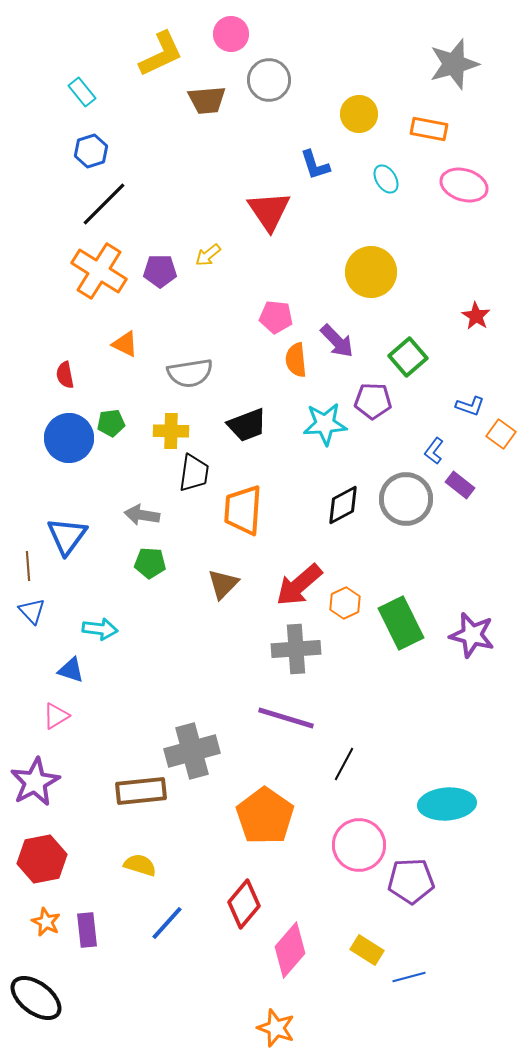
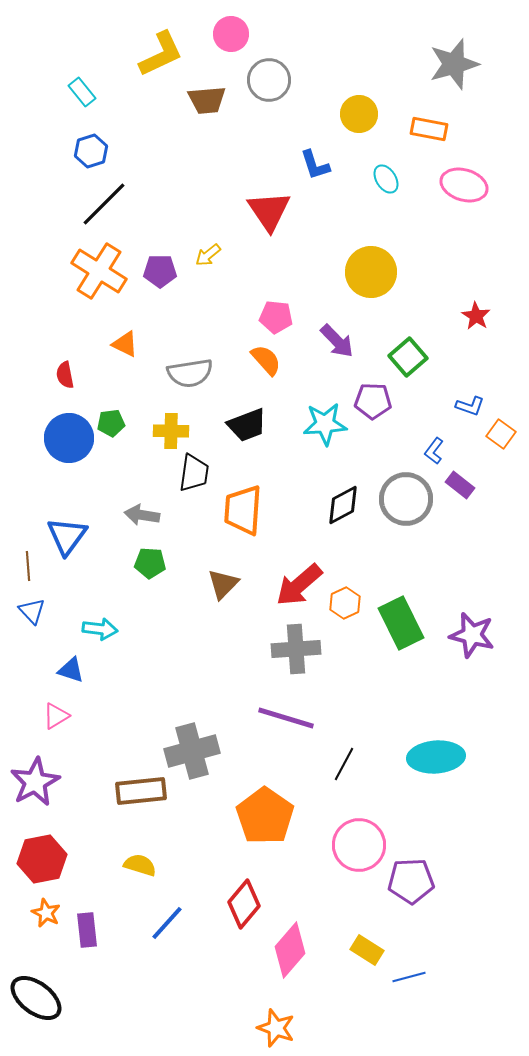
orange semicircle at (296, 360): moved 30 px left; rotated 144 degrees clockwise
cyan ellipse at (447, 804): moved 11 px left, 47 px up
orange star at (46, 922): moved 9 px up
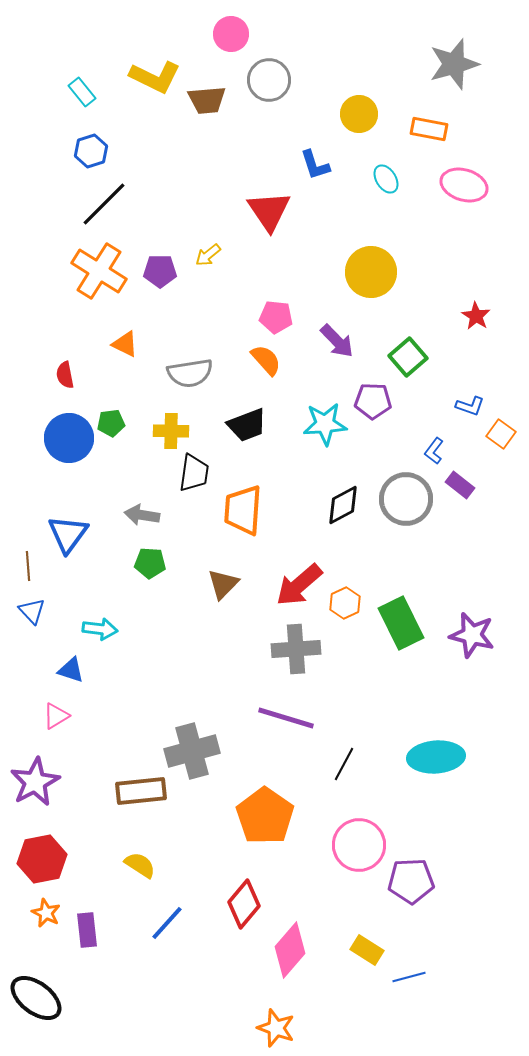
yellow L-shape at (161, 54): moved 6 px left, 23 px down; rotated 51 degrees clockwise
blue triangle at (67, 536): moved 1 px right, 2 px up
yellow semicircle at (140, 865): rotated 16 degrees clockwise
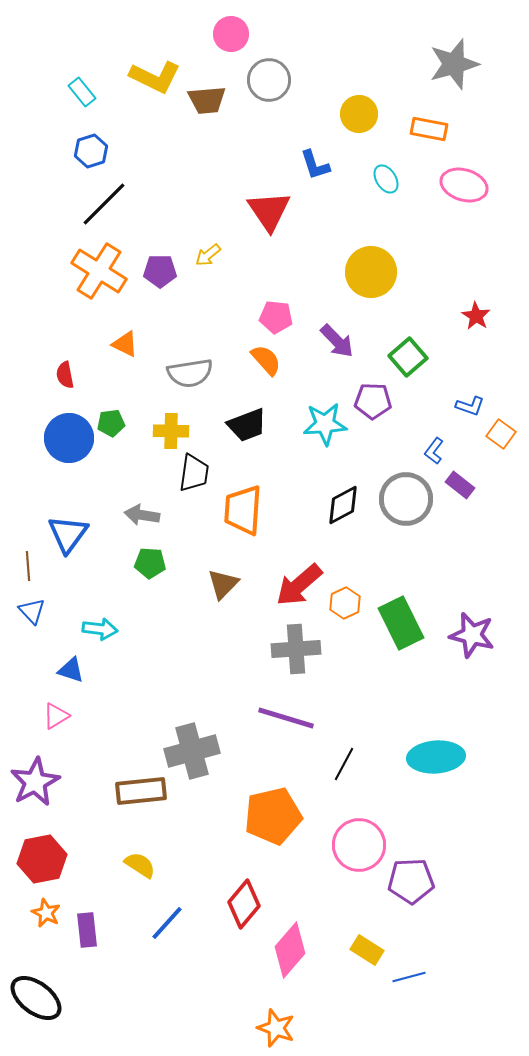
orange pentagon at (265, 816): moved 8 px right; rotated 24 degrees clockwise
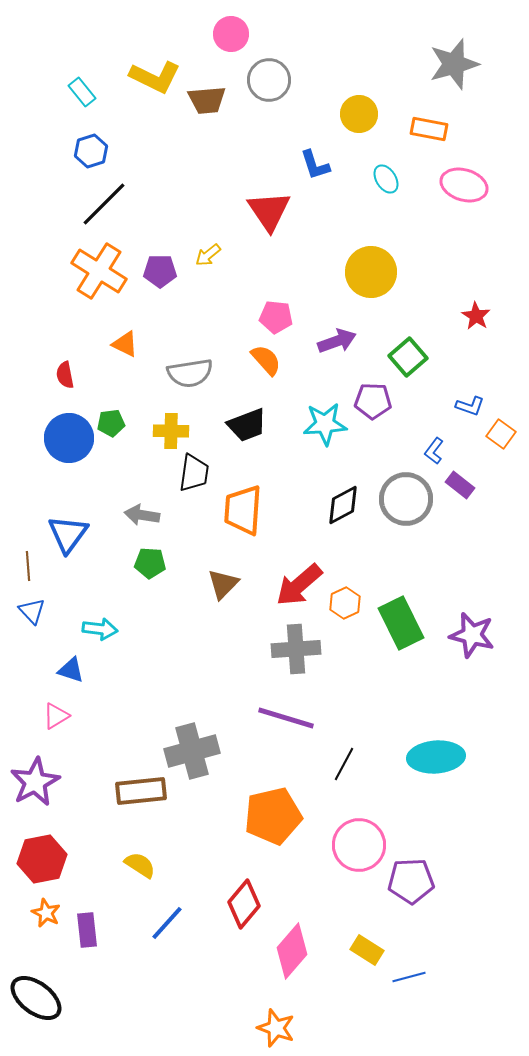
purple arrow at (337, 341): rotated 66 degrees counterclockwise
pink diamond at (290, 950): moved 2 px right, 1 px down
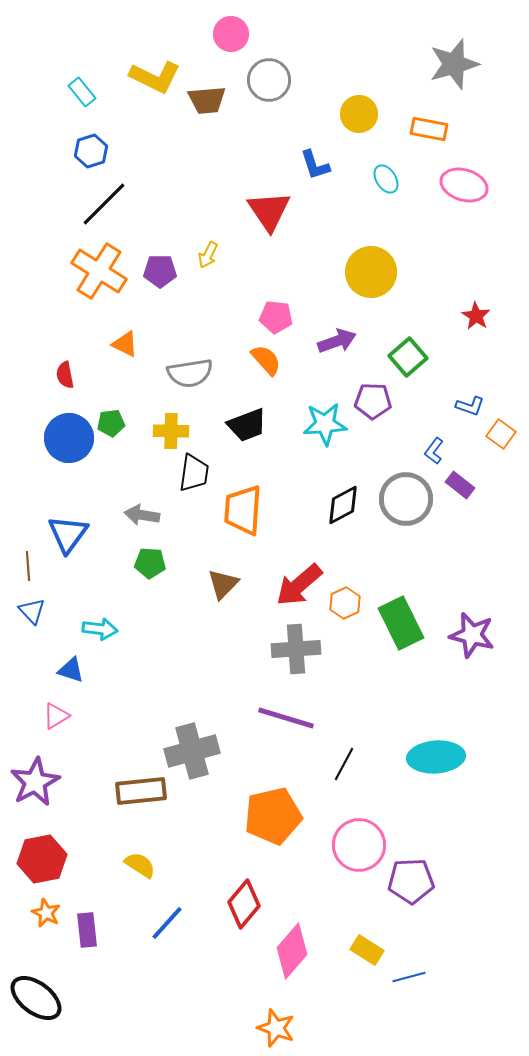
yellow arrow at (208, 255): rotated 24 degrees counterclockwise
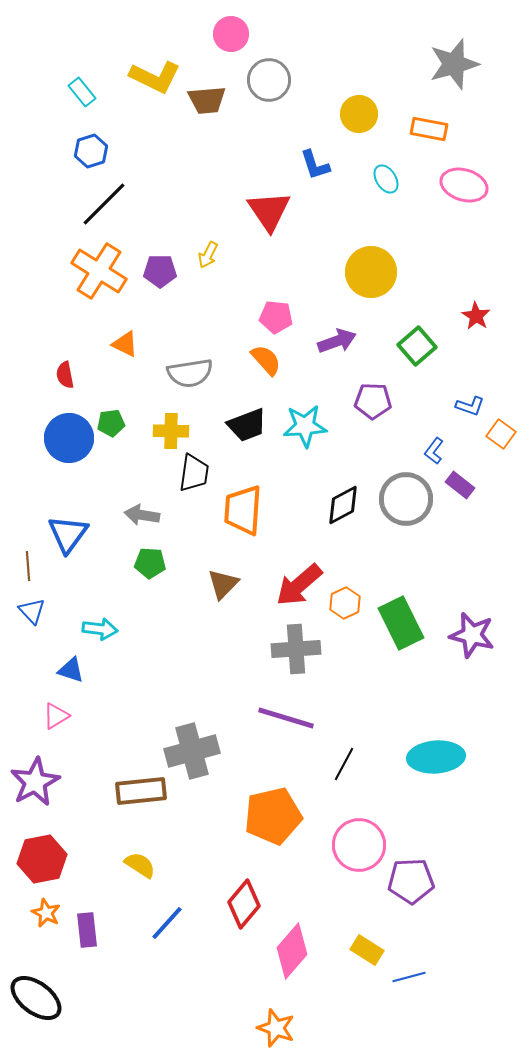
green square at (408, 357): moved 9 px right, 11 px up
cyan star at (325, 424): moved 20 px left, 2 px down
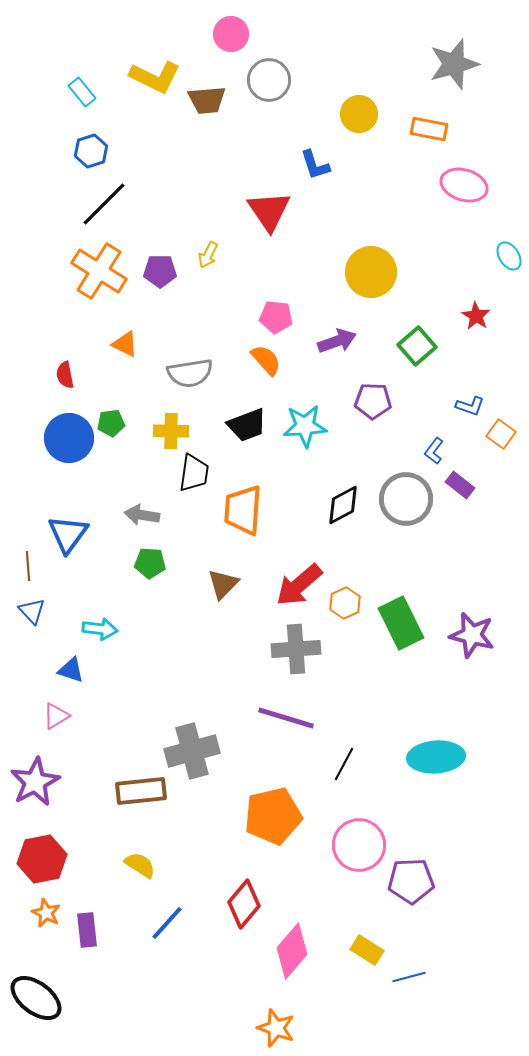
cyan ellipse at (386, 179): moved 123 px right, 77 px down
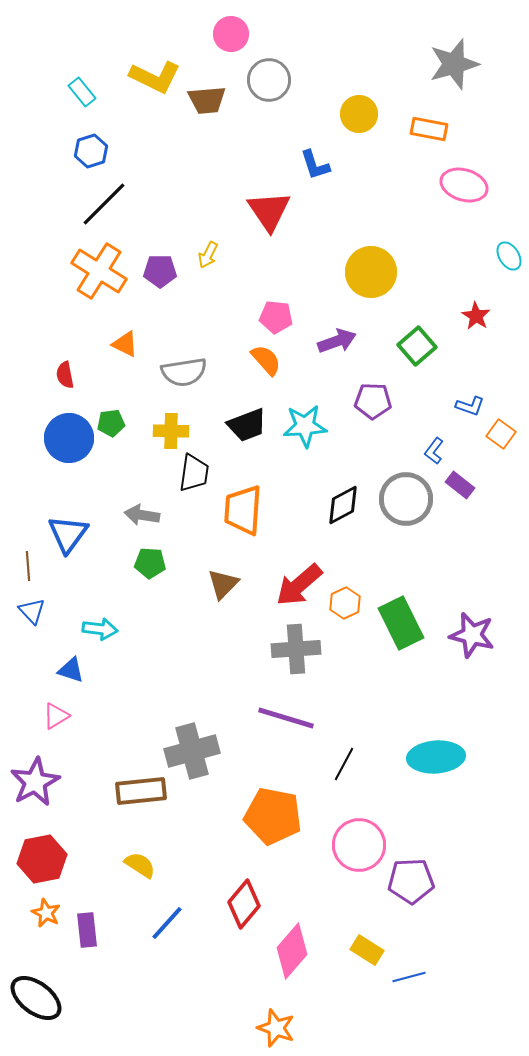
gray semicircle at (190, 373): moved 6 px left, 1 px up
orange pentagon at (273, 816): rotated 24 degrees clockwise
